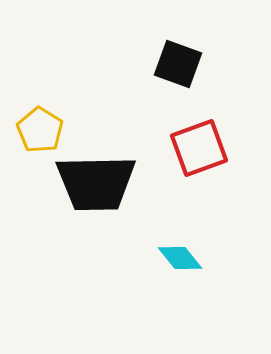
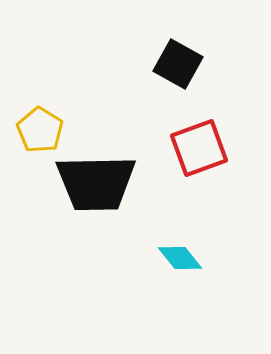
black square: rotated 9 degrees clockwise
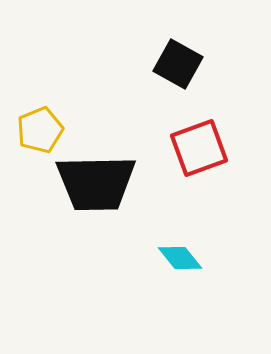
yellow pentagon: rotated 18 degrees clockwise
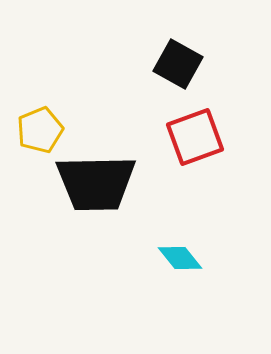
red square: moved 4 px left, 11 px up
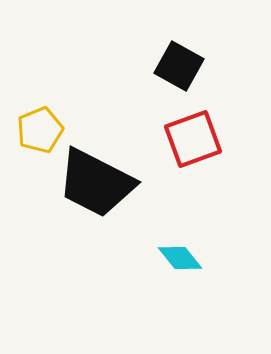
black square: moved 1 px right, 2 px down
red square: moved 2 px left, 2 px down
black trapezoid: rotated 28 degrees clockwise
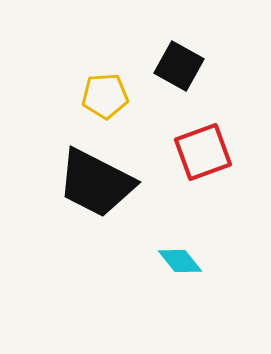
yellow pentagon: moved 65 px right, 34 px up; rotated 18 degrees clockwise
red square: moved 10 px right, 13 px down
cyan diamond: moved 3 px down
